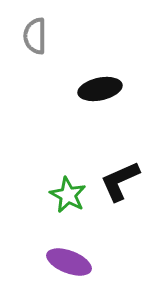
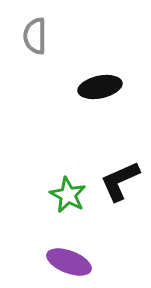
black ellipse: moved 2 px up
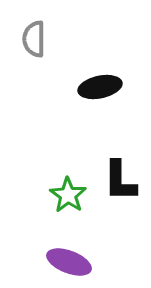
gray semicircle: moved 1 px left, 3 px down
black L-shape: rotated 66 degrees counterclockwise
green star: rotated 6 degrees clockwise
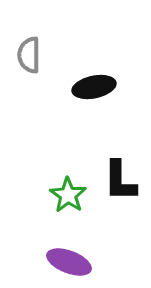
gray semicircle: moved 5 px left, 16 px down
black ellipse: moved 6 px left
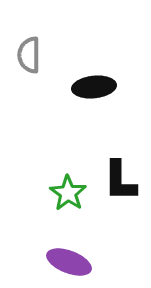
black ellipse: rotated 6 degrees clockwise
green star: moved 2 px up
